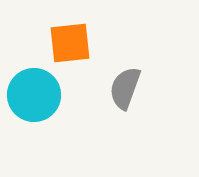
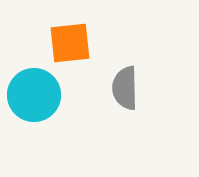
gray semicircle: rotated 21 degrees counterclockwise
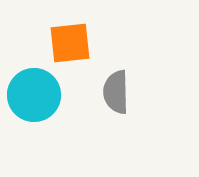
gray semicircle: moved 9 px left, 4 px down
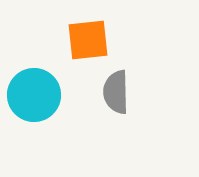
orange square: moved 18 px right, 3 px up
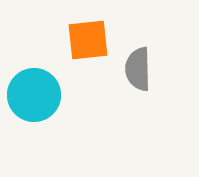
gray semicircle: moved 22 px right, 23 px up
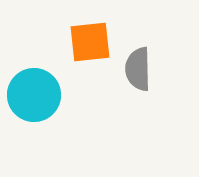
orange square: moved 2 px right, 2 px down
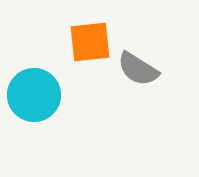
gray semicircle: rotated 57 degrees counterclockwise
